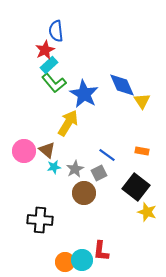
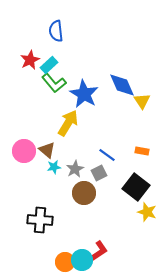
red star: moved 15 px left, 10 px down
red L-shape: moved 2 px left; rotated 130 degrees counterclockwise
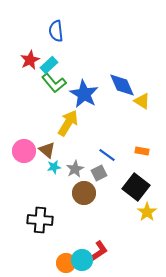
yellow triangle: rotated 24 degrees counterclockwise
yellow star: rotated 18 degrees clockwise
orange circle: moved 1 px right, 1 px down
